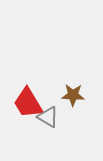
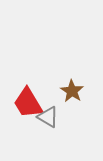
brown star: moved 1 px left, 4 px up; rotated 30 degrees clockwise
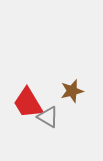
brown star: rotated 25 degrees clockwise
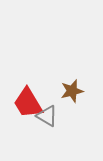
gray triangle: moved 1 px left, 1 px up
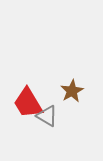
brown star: rotated 15 degrees counterclockwise
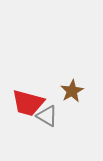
red trapezoid: rotated 44 degrees counterclockwise
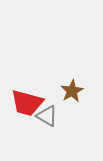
red trapezoid: moved 1 px left
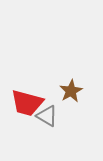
brown star: moved 1 px left
